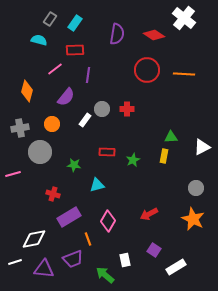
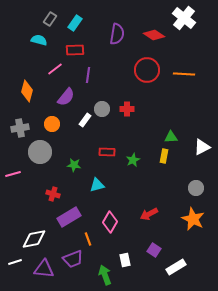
pink diamond at (108, 221): moved 2 px right, 1 px down
green arrow at (105, 275): rotated 30 degrees clockwise
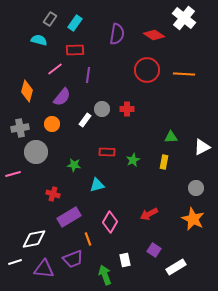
purple semicircle at (66, 97): moved 4 px left
gray circle at (40, 152): moved 4 px left
yellow rectangle at (164, 156): moved 6 px down
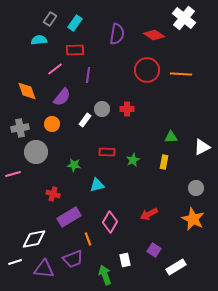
cyan semicircle at (39, 40): rotated 21 degrees counterclockwise
orange line at (184, 74): moved 3 px left
orange diamond at (27, 91): rotated 35 degrees counterclockwise
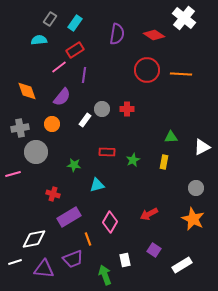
red rectangle at (75, 50): rotated 30 degrees counterclockwise
pink line at (55, 69): moved 4 px right, 2 px up
purple line at (88, 75): moved 4 px left
white rectangle at (176, 267): moved 6 px right, 2 px up
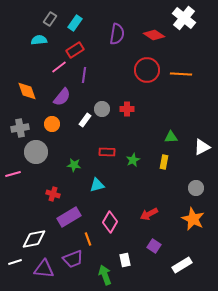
purple square at (154, 250): moved 4 px up
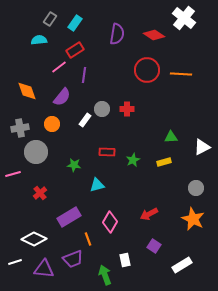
yellow rectangle at (164, 162): rotated 64 degrees clockwise
red cross at (53, 194): moved 13 px left, 1 px up; rotated 32 degrees clockwise
white diamond at (34, 239): rotated 35 degrees clockwise
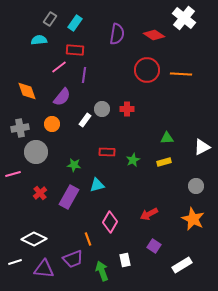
red rectangle at (75, 50): rotated 36 degrees clockwise
green triangle at (171, 137): moved 4 px left, 1 px down
gray circle at (196, 188): moved 2 px up
purple rectangle at (69, 217): moved 20 px up; rotated 30 degrees counterclockwise
green arrow at (105, 275): moved 3 px left, 4 px up
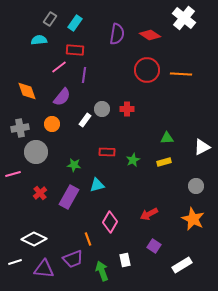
red diamond at (154, 35): moved 4 px left
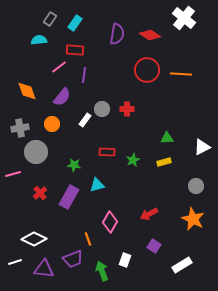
white rectangle at (125, 260): rotated 32 degrees clockwise
